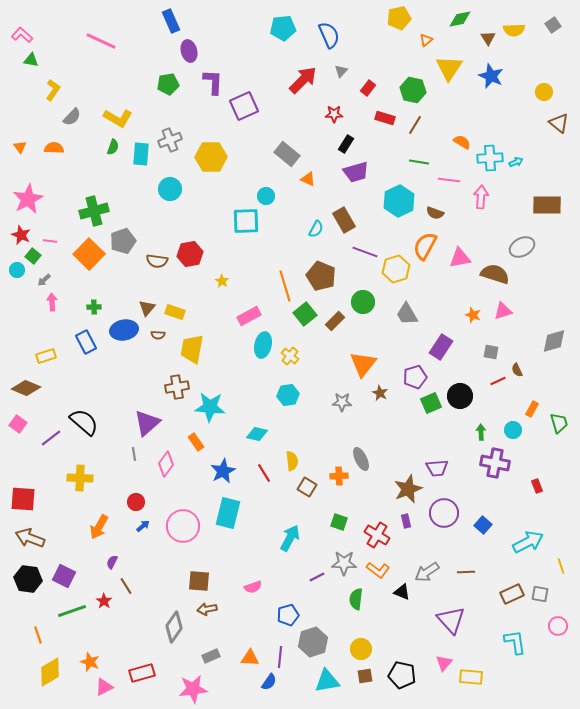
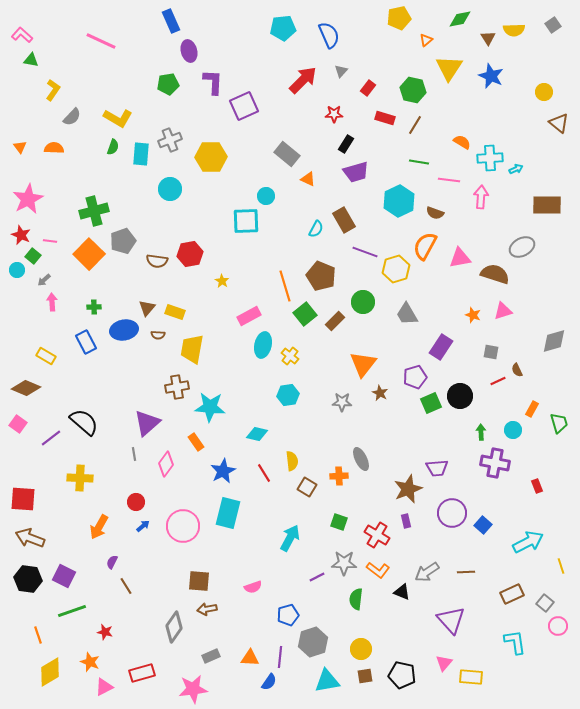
cyan arrow at (516, 162): moved 7 px down
yellow rectangle at (46, 356): rotated 48 degrees clockwise
purple circle at (444, 513): moved 8 px right
gray square at (540, 594): moved 5 px right, 9 px down; rotated 30 degrees clockwise
red star at (104, 601): moved 1 px right, 31 px down; rotated 21 degrees counterclockwise
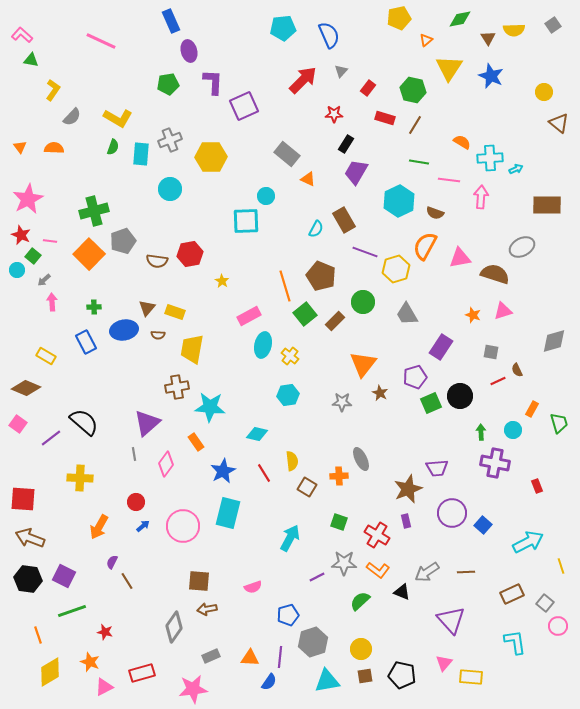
purple trapezoid at (356, 172): rotated 136 degrees clockwise
brown line at (126, 586): moved 1 px right, 5 px up
green semicircle at (356, 599): moved 4 px right, 2 px down; rotated 40 degrees clockwise
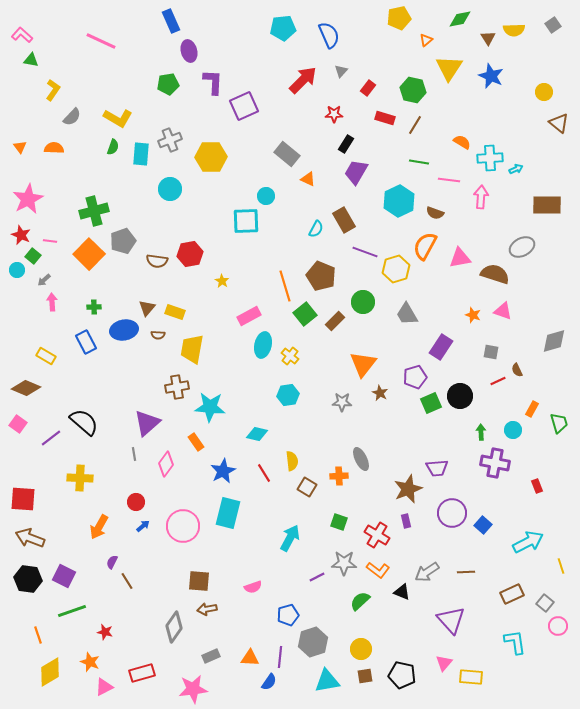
pink triangle at (503, 311): rotated 36 degrees clockwise
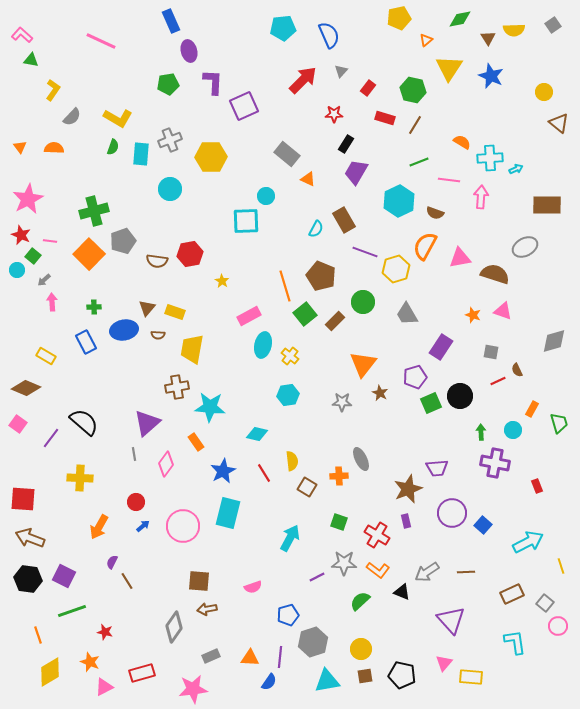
green line at (419, 162): rotated 30 degrees counterclockwise
gray ellipse at (522, 247): moved 3 px right
purple line at (51, 438): rotated 15 degrees counterclockwise
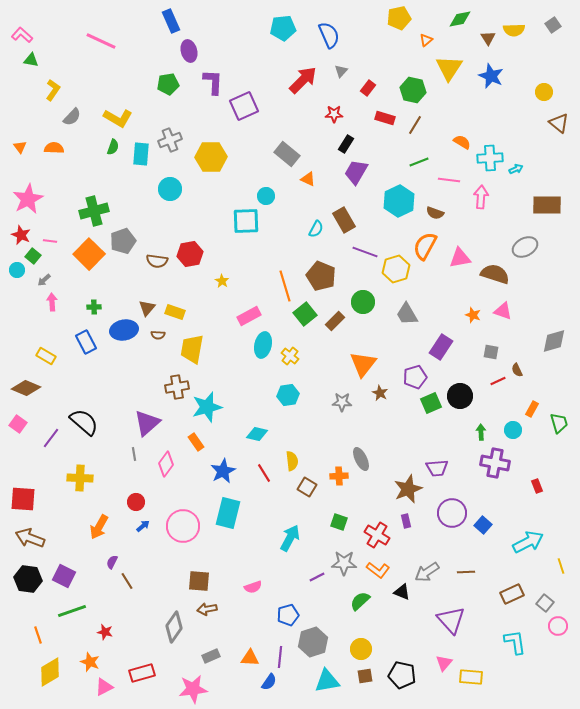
cyan star at (210, 407): moved 3 px left; rotated 20 degrees counterclockwise
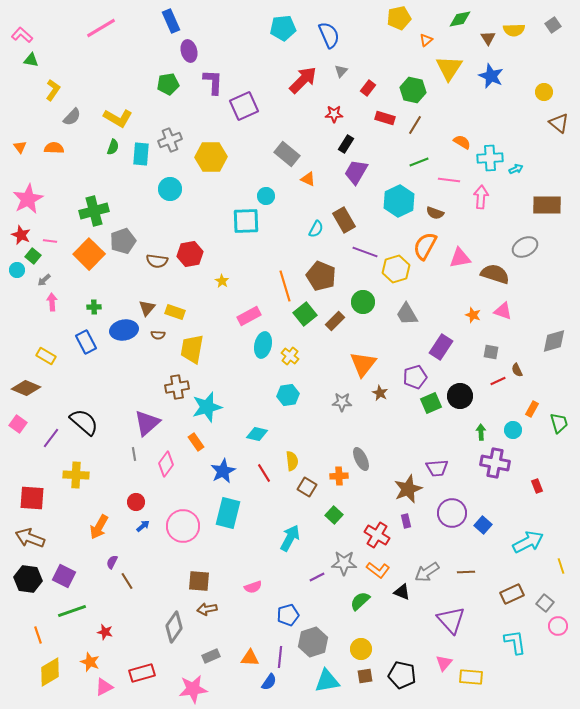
pink line at (101, 41): moved 13 px up; rotated 56 degrees counterclockwise
yellow cross at (80, 478): moved 4 px left, 3 px up
red square at (23, 499): moved 9 px right, 1 px up
green square at (339, 522): moved 5 px left, 7 px up; rotated 24 degrees clockwise
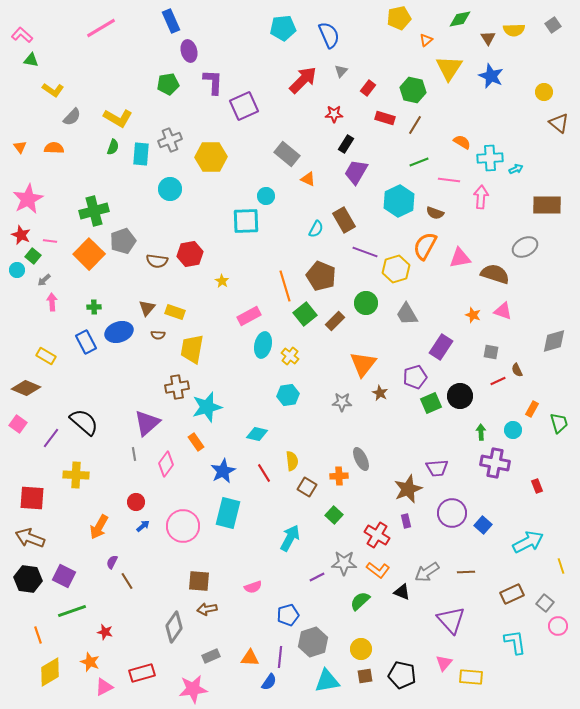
yellow L-shape at (53, 90): rotated 90 degrees clockwise
green circle at (363, 302): moved 3 px right, 1 px down
blue ellipse at (124, 330): moved 5 px left, 2 px down; rotated 8 degrees counterclockwise
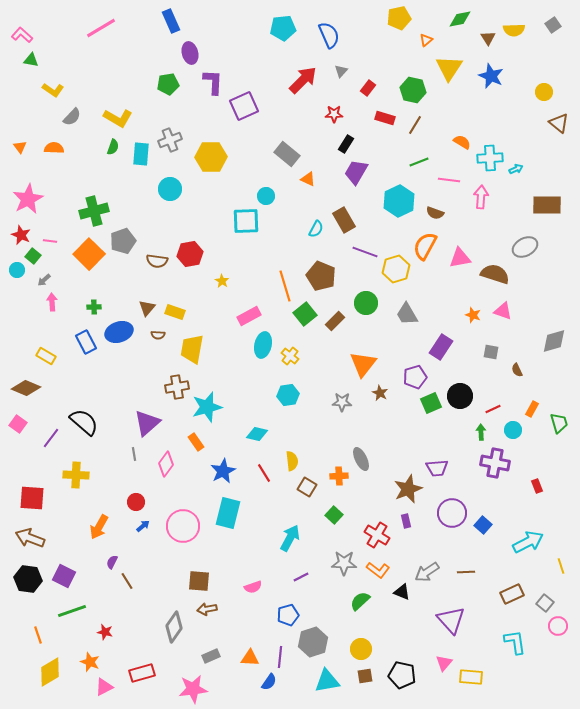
purple ellipse at (189, 51): moved 1 px right, 2 px down
red line at (498, 381): moved 5 px left, 28 px down
purple line at (317, 577): moved 16 px left
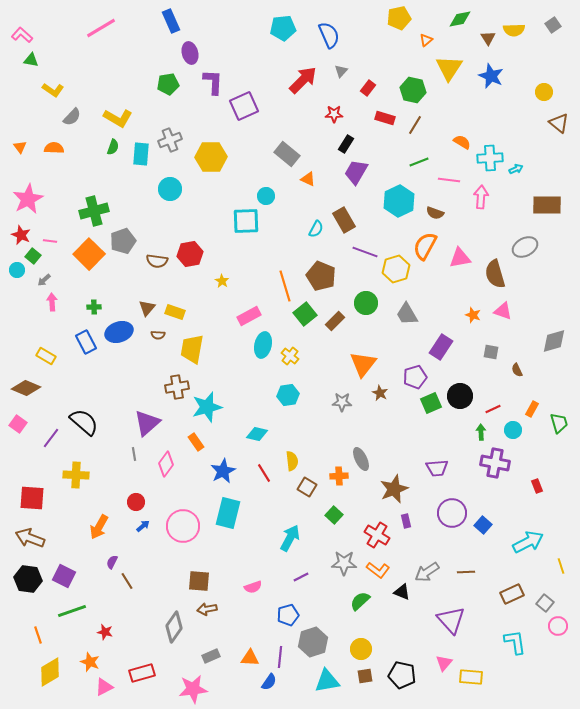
brown semicircle at (495, 274): rotated 124 degrees counterclockwise
brown star at (408, 489): moved 14 px left
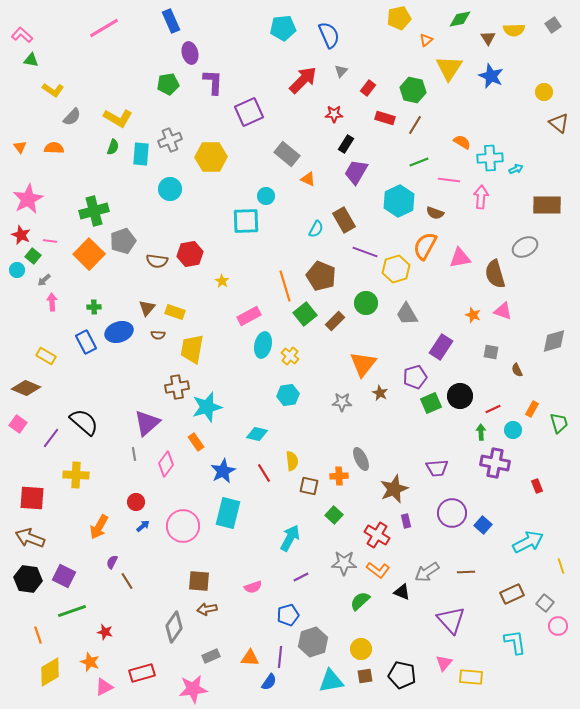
pink line at (101, 28): moved 3 px right
purple square at (244, 106): moved 5 px right, 6 px down
brown square at (307, 487): moved 2 px right, 1 px up; rotated 18 degrees counterclockwise
cyan triangle at (327, 681): moved 4 px right
